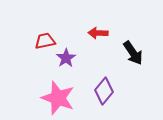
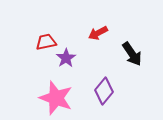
red arrow: rotated 30 degrees counterclockwise
red trapezoid: moved 1 px right, 1 px down
black arrow: moved 1 px left, 1 px down
pink star: moved 2 px left
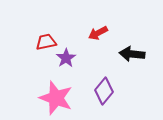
black arrow: rotated 130 degrees clockwise
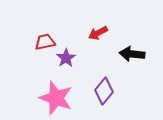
red trapezoid: moved 1 px left
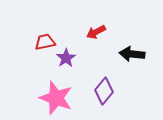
red arrow: moved 2 px left, 1 px up
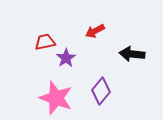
red arrow: moved 1 px left, 1 px up
purple diamond: moved 3 px left
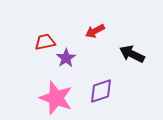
black arrow: rotated 20 degrees clockwise
purple diamond: rotated 32 degrees clockwise
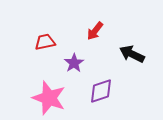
red arrow: rotated 24 degrees counterclockwise
purple star: moved 8 px right, 5 px down
pink star: moved 7 px left
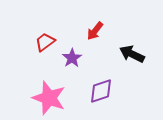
red trapezoid: rotated 25 degrees counterclockwise
purple star: moved 2 px left, 5 px up
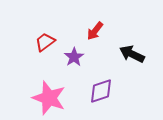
purple star: moved 2 px right, 1 px up
